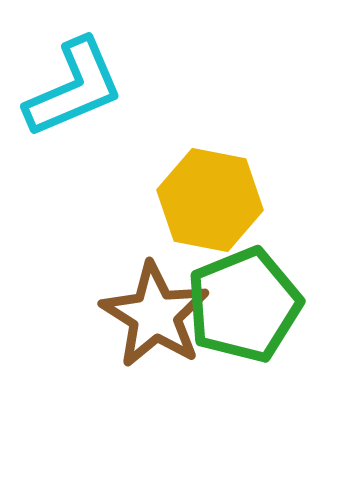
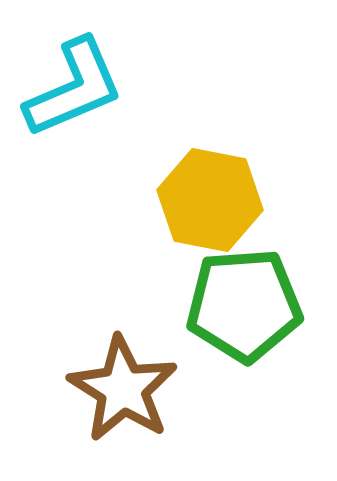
green pentagon: rotated 18 degrees clockwise
brown star: moved 32 px left, 74 px down
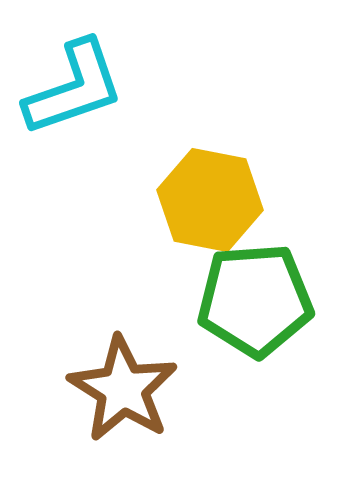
cyan L-shape: rotated 4 degrees clockwise
green pentagon: moved 11 px right, 5 px up
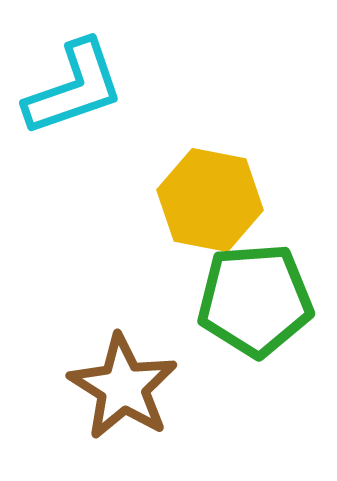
brown star: moved 2 px up
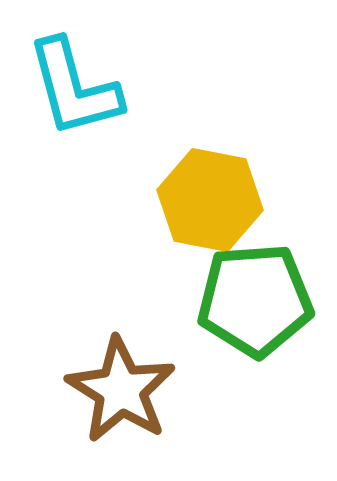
cyan L-shape: rotated 94 degrees clockwise
brown star: moved 2 px left, 3 px down
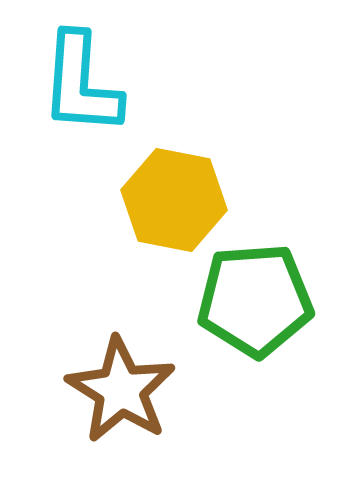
cyan L-shape: moved 7 px right, 4 px up; rotated 19 degrees clockwise
yellow hexagon: moved 36 px left
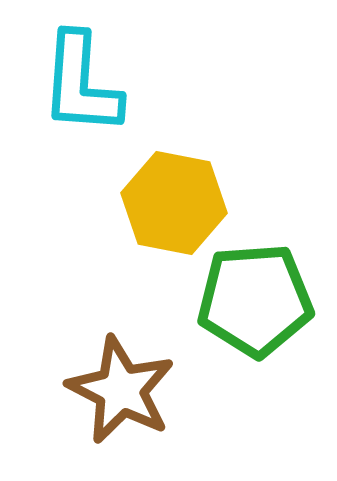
yellow hexagon: moved 3 px down
brown star: rotated 5 degrees counterclockwise
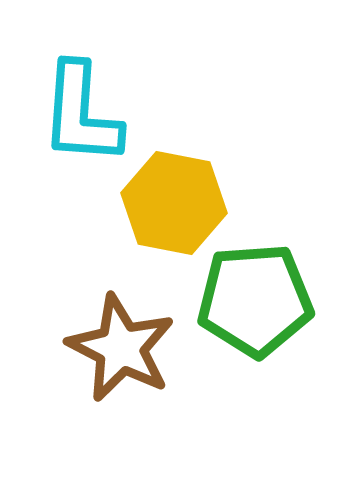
cyan L-shape: moved 30 px down
brown star: moved 42 px up
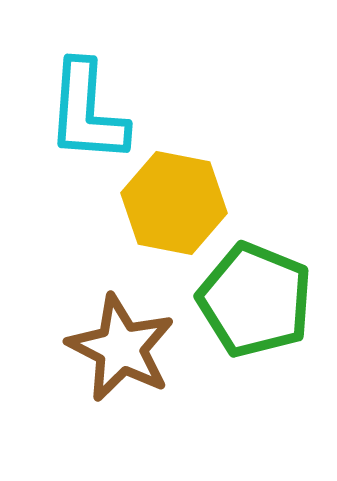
cyan L-shape: moved 6 px right, 2 px up
green pentagon: rotated 26 degrees clockwise
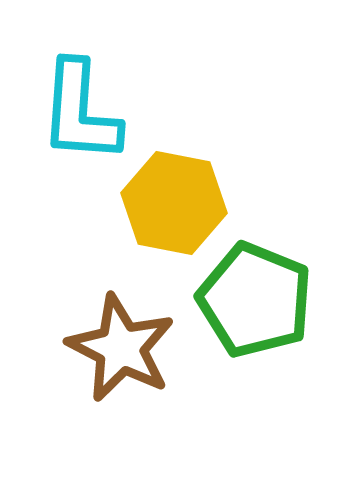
cyan L-shape: moved 7 px left
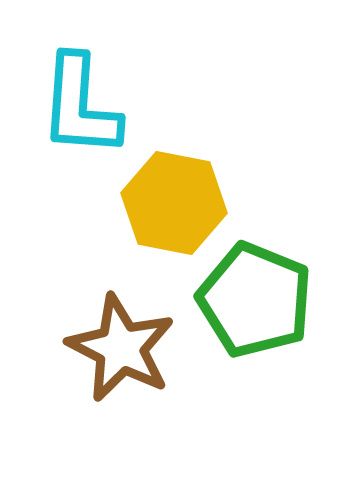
cyan L-shape: moved 6 px up
